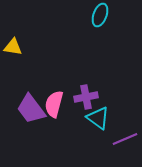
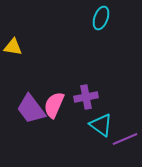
cyan ellipse: moved 1 px right, 3 px down
pink semicircle: moved 1 px down; rotated 8 degrees clockwise
cyan triangle: moved 3 px right, 7 px down
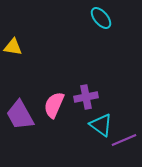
cyan ellipse: rotated 60 degrees counterclockwise
purple trapezoid: moved 11 px left, 6 px down; rotated 8 degrees clockwise
purple line: moved 1 px left, 1 px down
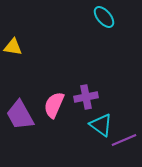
cyan ellipse: moved 3 px right, 1 px up
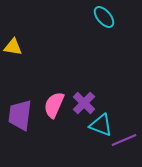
purple cross: moved 2 px left, 6 px down; rotated 35 degrees counterclockwise
purple trapezoid: rotated 36 degrees clockwise
cyan triangle: rotated 15 degrees counterclockwise
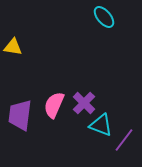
purple line: rotated 30 degrees counterclockwise
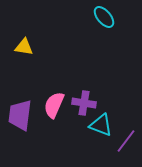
yellow triangle: moved 11 px right
purple cross: rotated 35 degrees counterclockwise
purple line: moved 2 px right, 1 px down
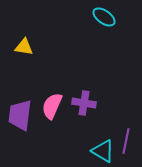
cyan ellipse: rotated 15 degrees counterclockwise
pink semicircle: moved 2 px left, 1 px down
cyan triangle: moved 2 px right, 26 px down; rotated 10 degrees clockwise
purple line: rotated 25 degrees counterclockwise
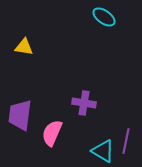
pink semicircle: moved 27 px down
